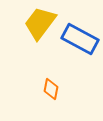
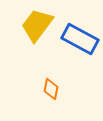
yellow trapezoid: moved 3 px left, 2 px down
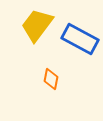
orange diamond: moved 10 px up
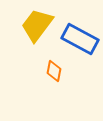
orange diamond: moved 3 px right, 8 px up
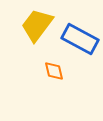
orange diamond: rotated 25 degrees counterclockwise
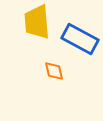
yellow trapezoid: moved 3 px up; rotated 42 degrees counterclockwise
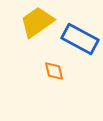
yellow trapezoid: rotated 60 degrees clockwise
